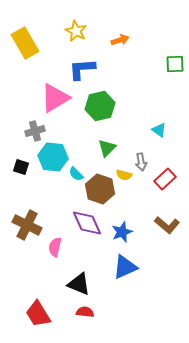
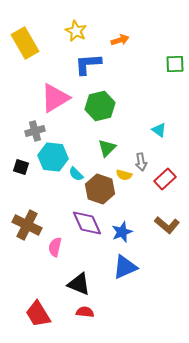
blue L-shape: moved 6 px right, 5 px up
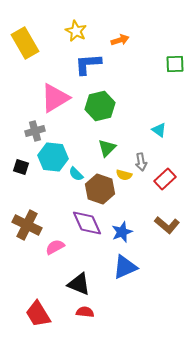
pink semicircle: rotated 48 degrees clockwise
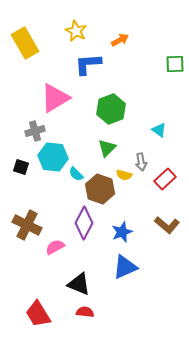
orange arrow: rotated 12 degrees counterclockwise
green hexagon: moved 11 px right, 3 px down; rotated 8 degrees counterclockwise
purple diamond: moved 3 px left; rotated 52 degrees clockwise
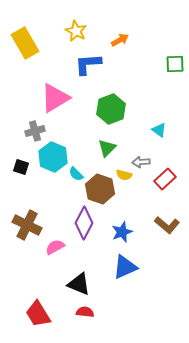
cyan hexagon: rotated 16 degrees clockwise
gray arrow: rotated 96 degrees clockwise
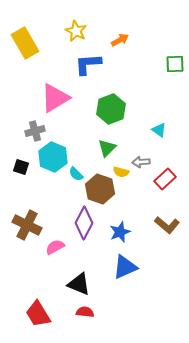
yellow semicircle: moved 3 px left, 3 px up
blue star: moved 2 px left
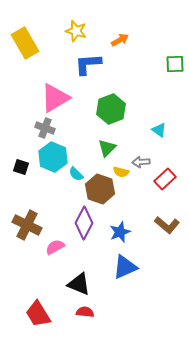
yellow star: rotated 10 degrees counterclockwise
gray cross: moved 10 px right, 3 px up; rotated 36 degrees clockwise
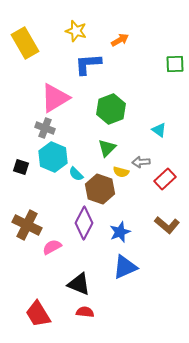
pink semicircle: moved 3 px left
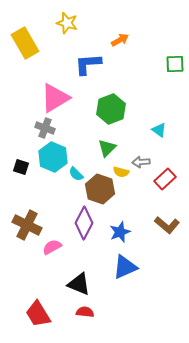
yellow star: moved 9 px left, 8 px up
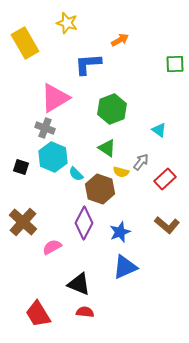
green hexagon: moved 1 px right
green triangle: rotated 42 degrees counterclockwise
gray arrow: rotated 132 degrees clockwise
brown cross: moved 4 px left, 3 px up; rotated 16 degrees clockwise
